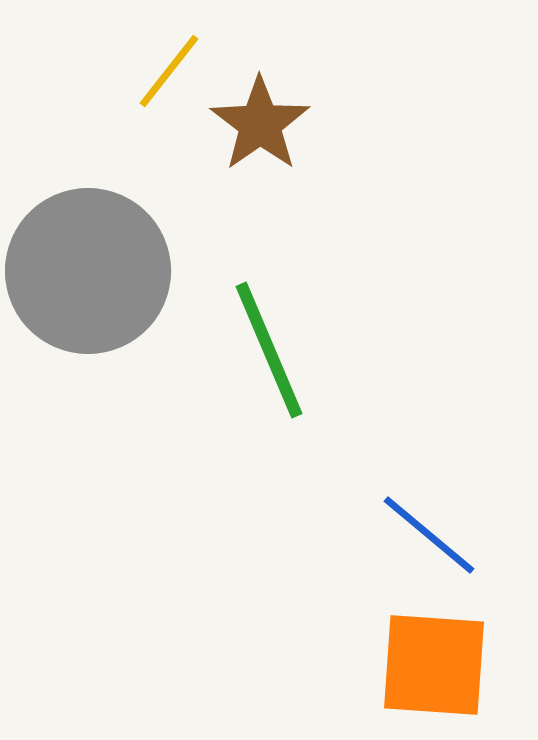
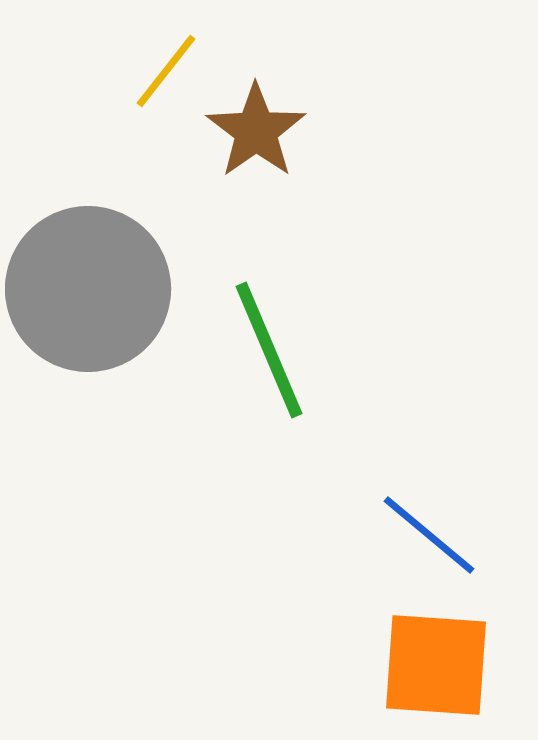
yellow line: moved 3 px left
brown star: moved 4 px left, 7 px down
gray circle: moved 18 px down
orange square: moved 2 px right
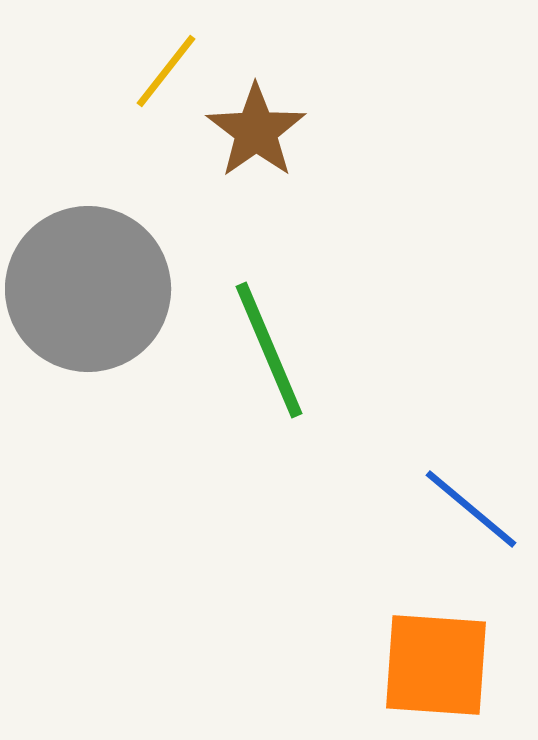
blue line: moved 42 px right, 26 px up
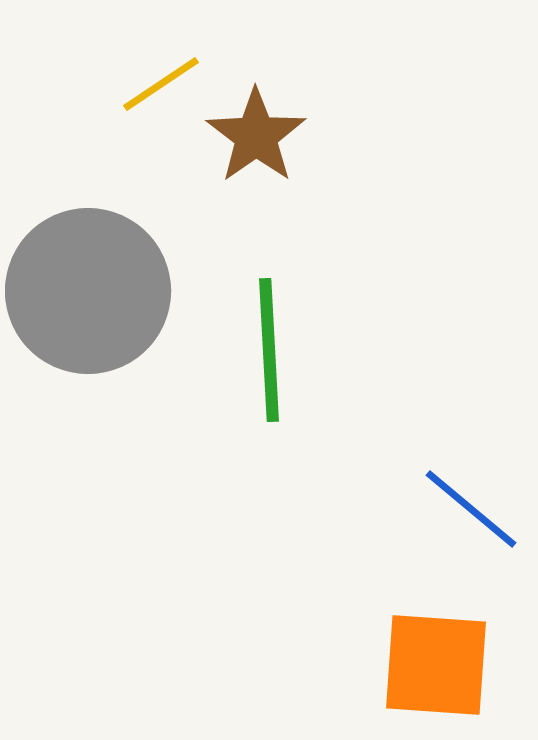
yellow line: moved 5 px left, 13 px down; rotated 18 degrees clockwise
brown star: moved 5 px down
gray circle: moved 2 px down
green line: rotated 20 degrees clockwise
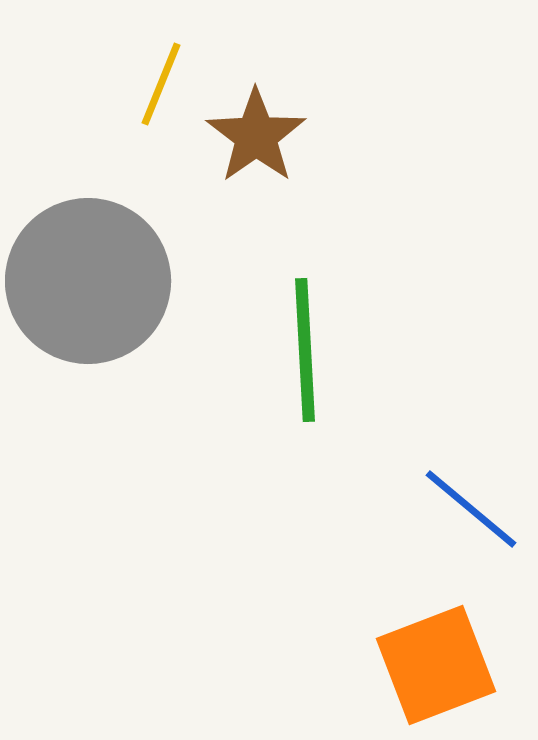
yellow line: rotated 34 degrees counterclockwise
gray circle: moved 10 px up
green line: moved 36 px right
orange square: rotated 25 degrees counterclockwise
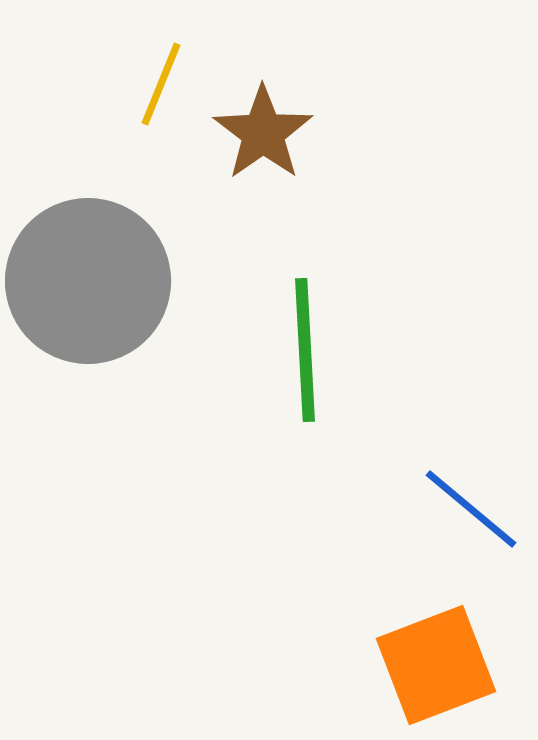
brown star: moved 7 px right, 3 px up
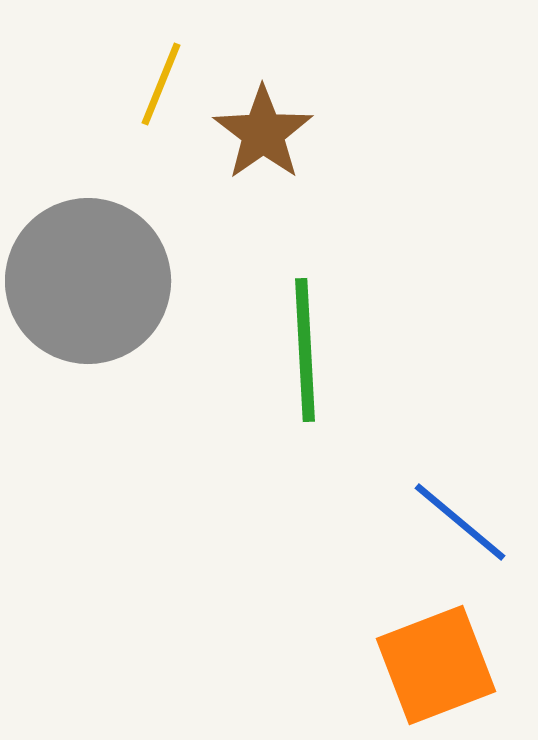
blue line: moved 11 px left, 13 px down
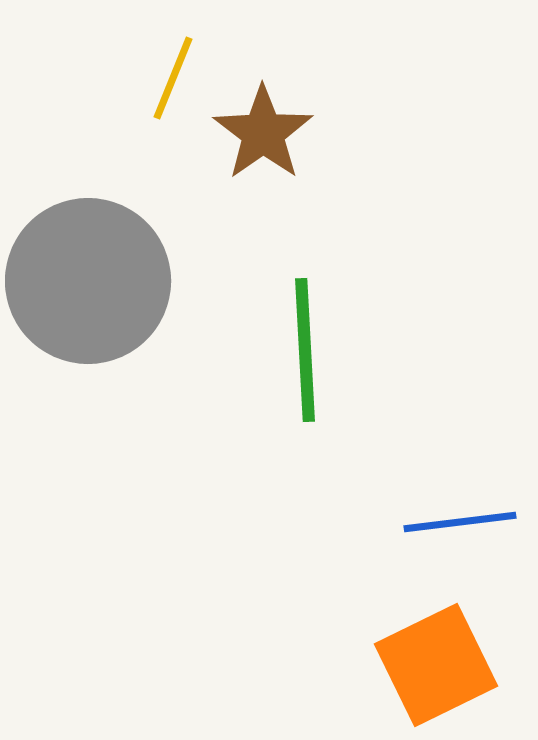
yellow line: moved 12 px right, 6 px up
blue line: rotated 47 degrees counterclockwise
orange square: rotated 5 degrees counterclockwise
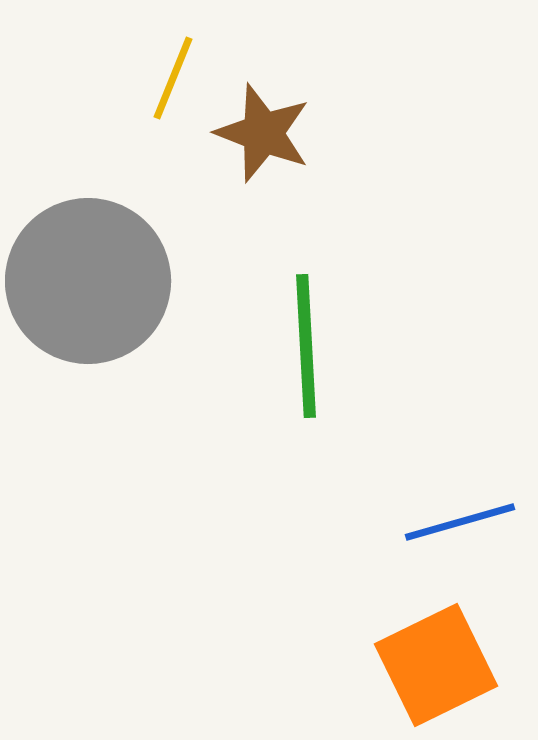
brown star: rotated 16 degrees counterclockwise
green line: moved 1 px right, 4 px up
blue line: rotated 9 degrees counterclockwise
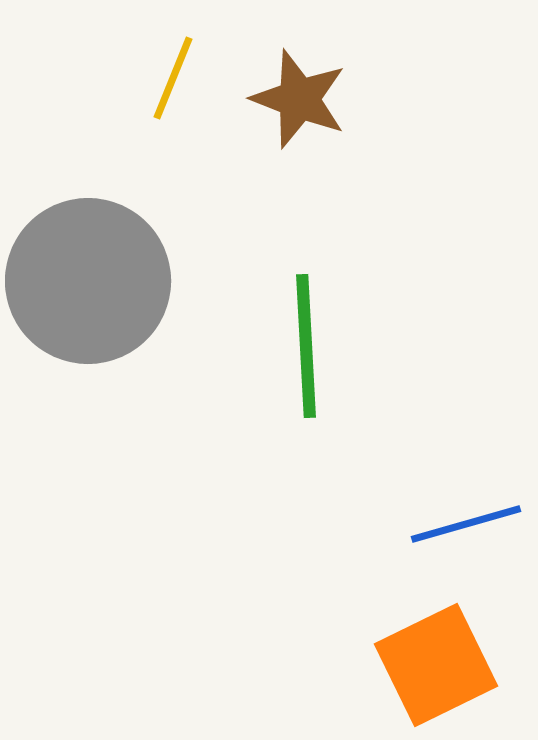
brown star: moved 36 px right, 34 px up
blue line: moved 6 px right, 2 px down
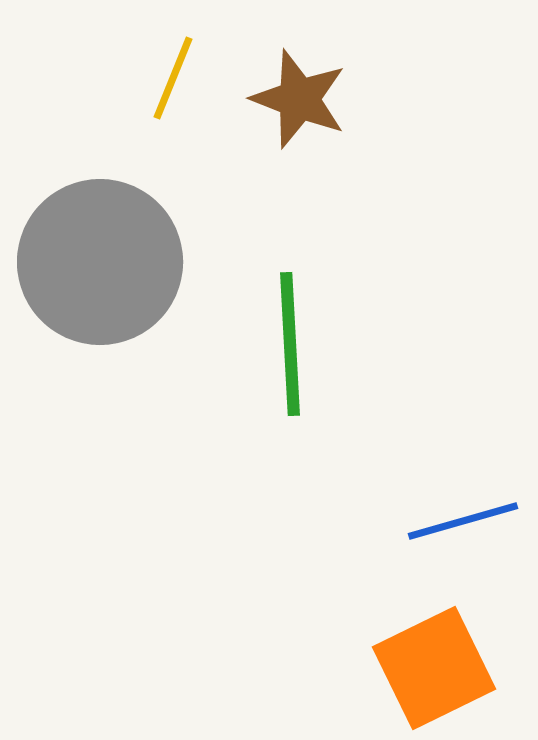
gray circle: moved 12 px right, 19 px up
green line: moved 16 px left, 2 px up
blue line: moved 3 px left, 3 px up
orange square: moved 2 px left, 3 px down
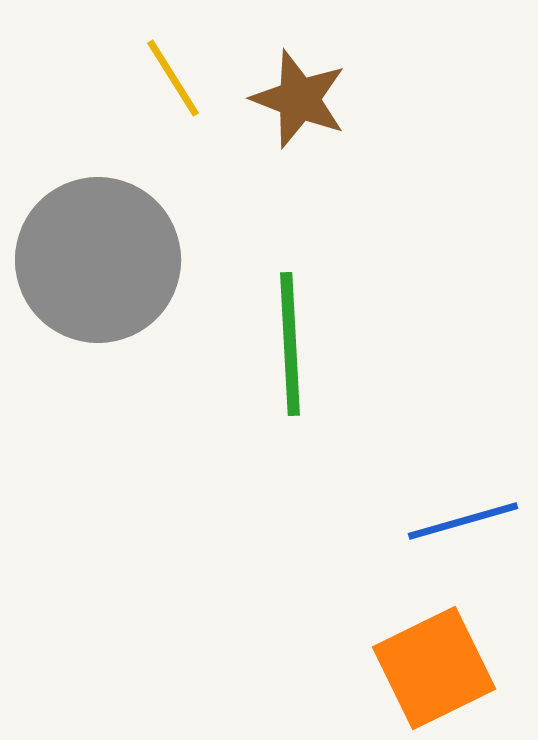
yellow line: rotated 54 degrees counterclockwise
gray circle: moved 2 px left, 2 px up
